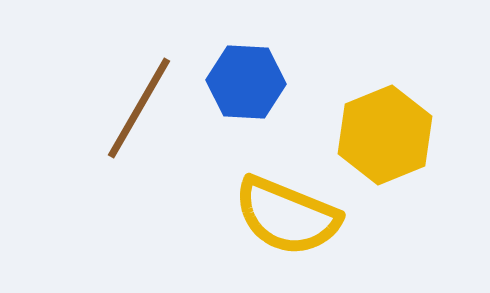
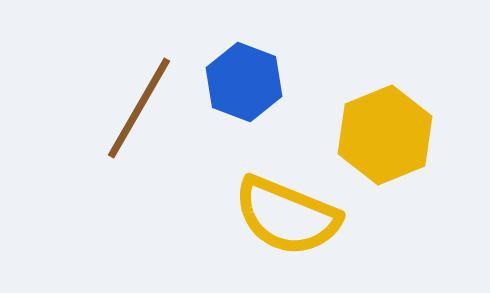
blue hexagon: moved 2 px left; rotated 18 degrees clockwise
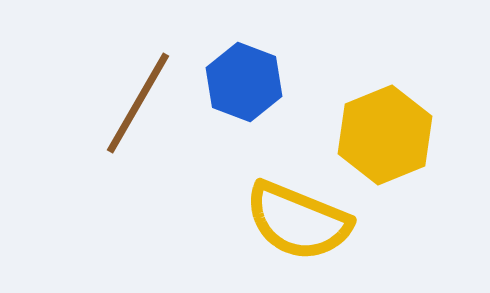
brown line: moved 1 px left, 5 px up
yellow semicircle: moved 11 px right, 5 px down
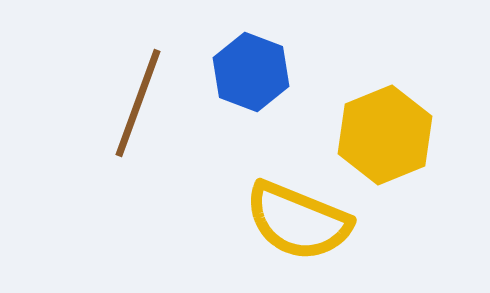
blue hexagon: moved 7 px right, 10 px up
brown line: rotated 10 degrees counterclockwise
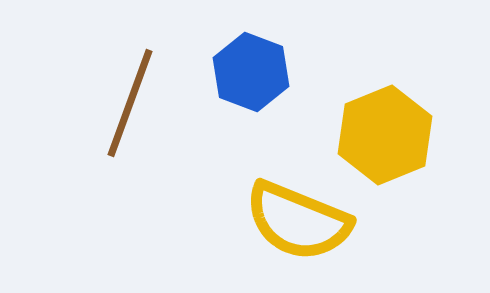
brown line: moved 8 px left
